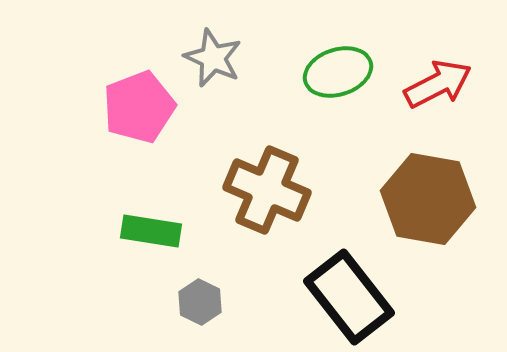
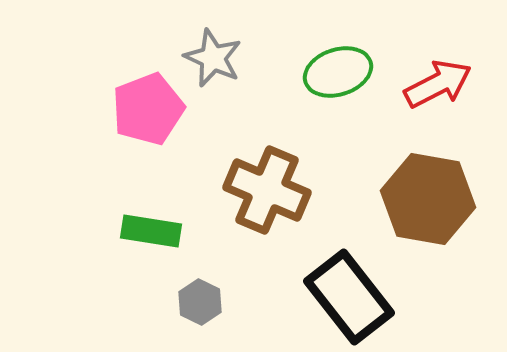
pink pentagon: moved 9 px right, 2 px down
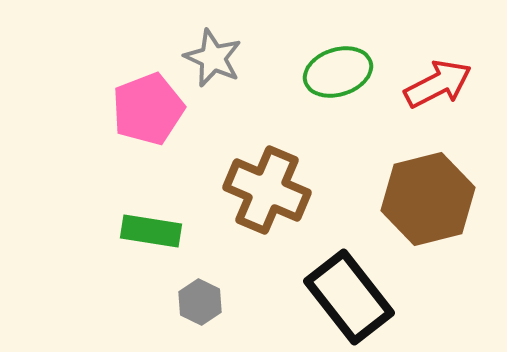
brown hexagon: rotated 24 degrees counterclockwise
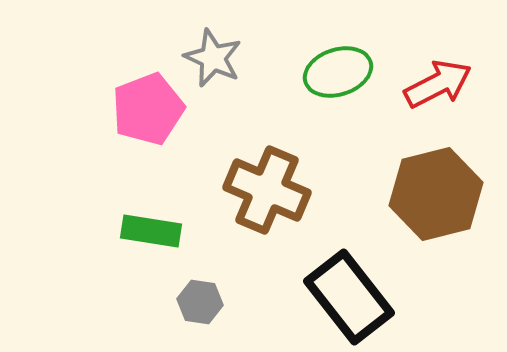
brown hexagon: moved 8 px right, 5 px up
gray hexagon: rotated 18 degrees counterclockwise
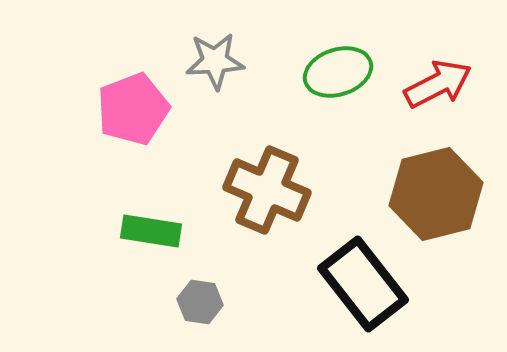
gray star: moved 2 px right, 3 px down; rotated 28 degrees counterclockwise
pink pentagon: moved 15 px left
black rectangle: moved 14 px right, 13 px up
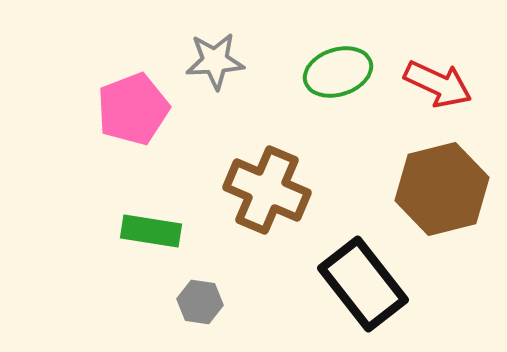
red arrow: rotated 52 degrees clockwise
brown hexagon: moved 6 px right, 5 px up
